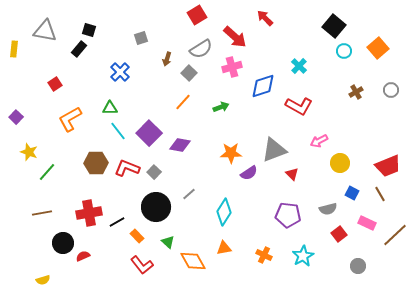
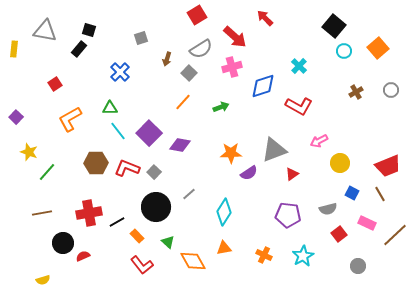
red triangle at (292, 174): rotated 40 degrees clockwise
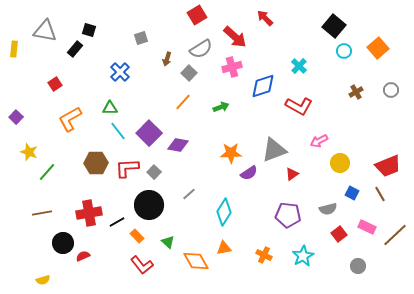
black rectangle at (79, 49): moved 4 px left
purple diamond at (180, 145): moved 2 px left
red L-shape at (127, 168): rotated 25 degrees counterclockwise
black circle at (156, 207): moved 7 px left, 2 px up
pink rectangle at (367, 223): moved 4 px down
orange diamond at (193, 261): moved 3 px right
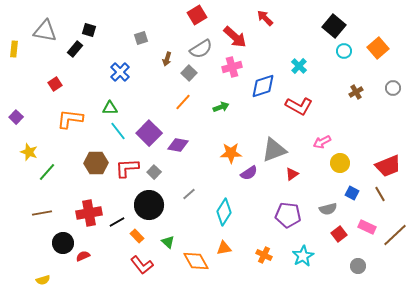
gray circle at (391, 90): moved 2 px right, 2 px up
orange L-shape at (70, 119): rotated 36 degrees clockwise
pink arrow at (319, 141): moved 3 px right, 1 px down
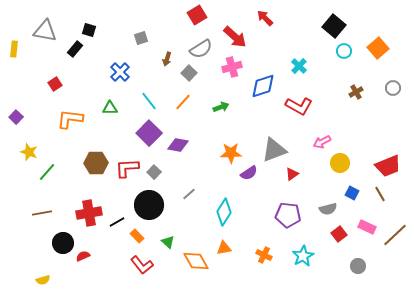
cyan line at (118, 131): moved 31 px right, 30 px up
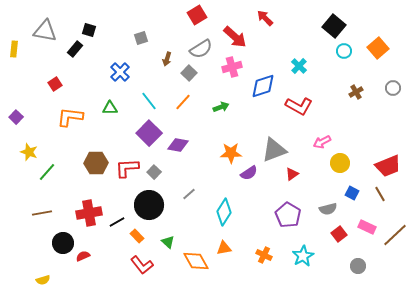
orange L-shape at (70, 119): moved 2 px up
purple pentagon at (288, 215): rotated 25 degrees clockwise
